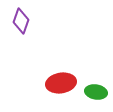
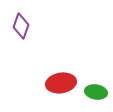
purple diamond: moved 5 px down
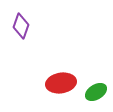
green ellipse: rotated 40 degrees counterclockwise
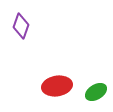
red ellipse: moved 4 px left, 3 px down
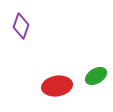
green ellipse: moved 16 px up
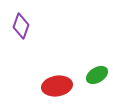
green ellipse: moved 1 px right, 1 px up
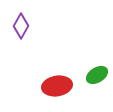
purple diamond: rotated 10 degrees clockwise
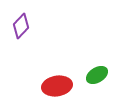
purple diamond: rotated 15 degrees clockwise
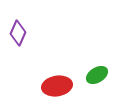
purple diamond: moved 3 px left, 7 px down; rotated 20 degrees counterclockwise
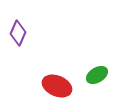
red ellipse: rotated 32 degrees clockwise
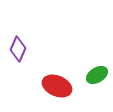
purple diamond: moved 16 px down
